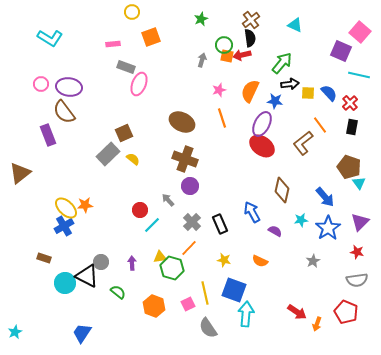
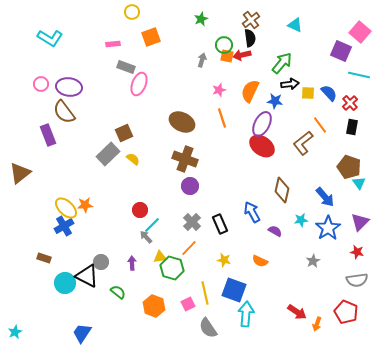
gray arrow at (168, 200): moved 22 px left, 37 px down
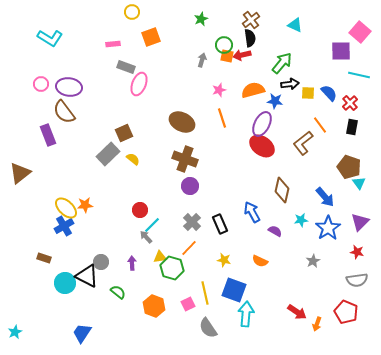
purple square at (341, 51): rotated 25 degrees counterclockwise
orange semicircle at (250, 91): moved 3 px right, 1 px up; rotated 50 degrees clockwise
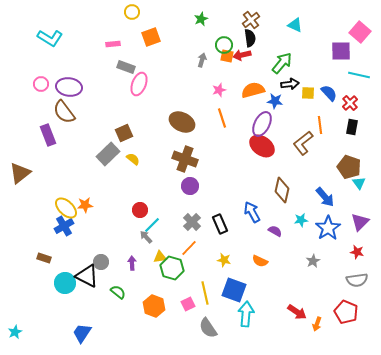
orange line at (320, 125): rotated 30 degrees clockwise
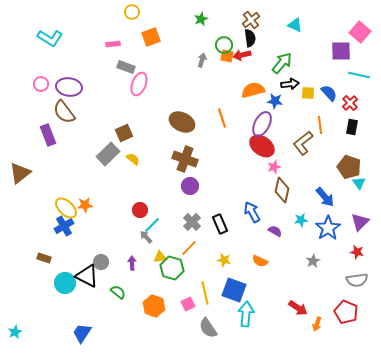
pink star at (219, 90): moved 55 px right, 77 px down
red arrow at (297, 312): moved 1 px right, 4 px up
